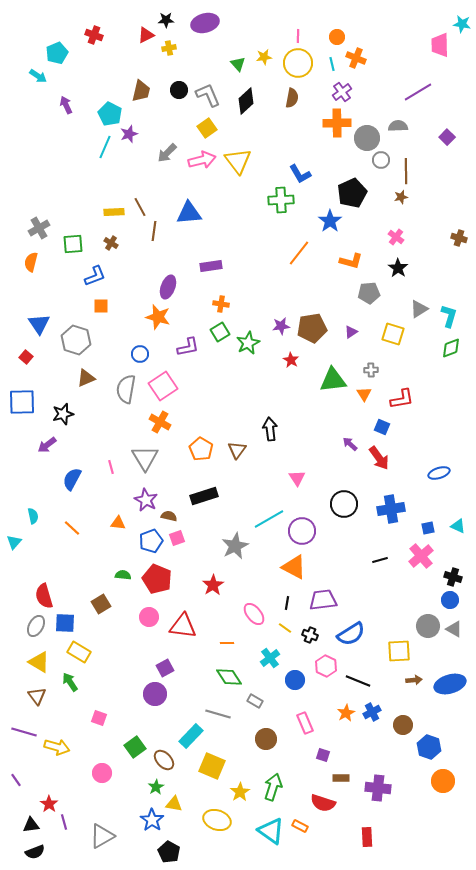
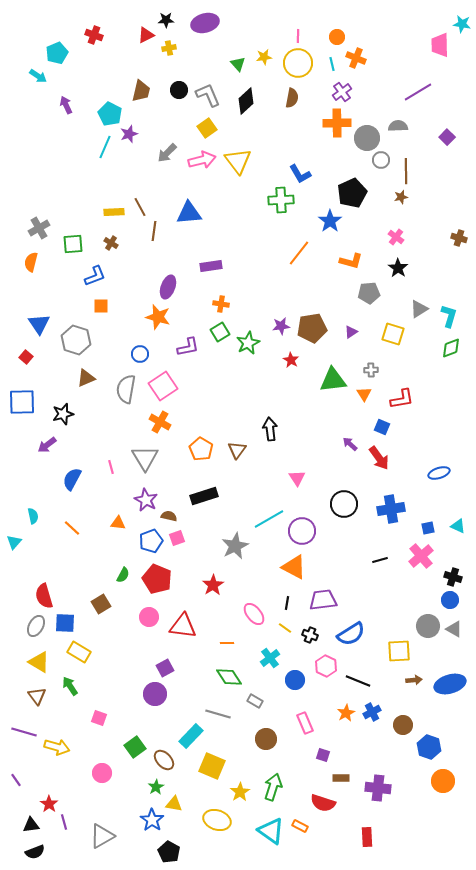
green semicircle at (123, 575): rotated 112 degrees clockwise
green arrow at (70, 682): moved 4 px down
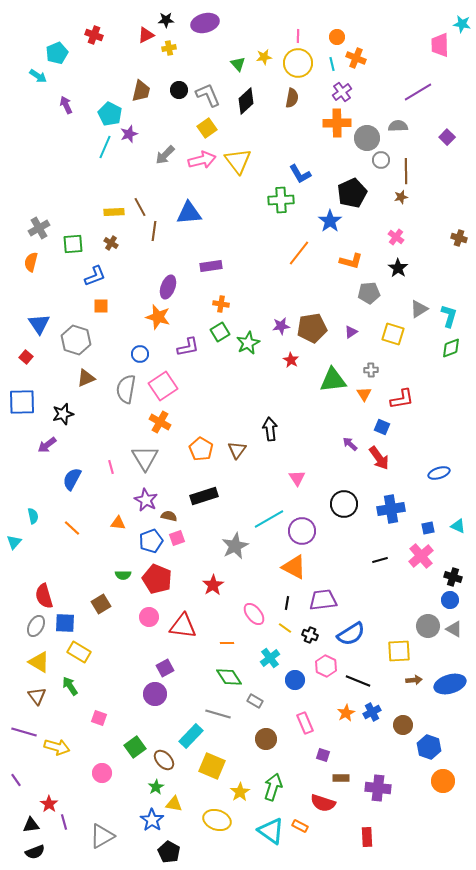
gray arrow at (167, 153): moved 2 px left, 2 px down
green semicircle at (123, 575): rotated 63 degrees clockwise
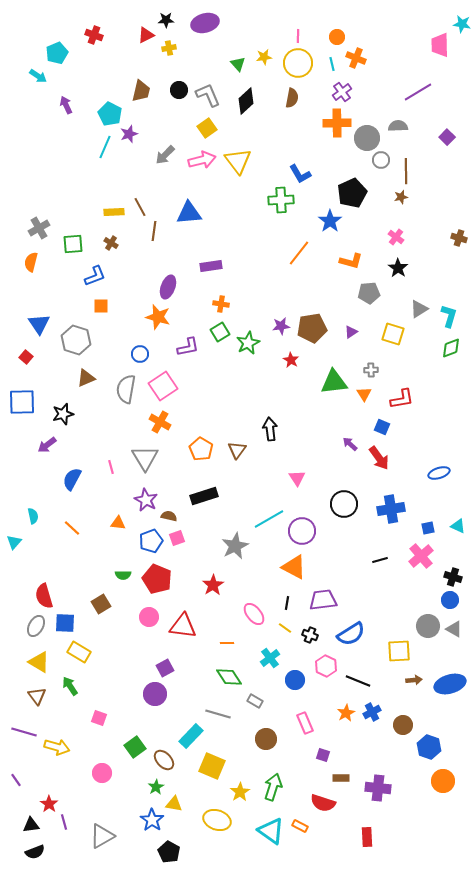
green triangle at (333, 380): moved 1 px right, 2 px down
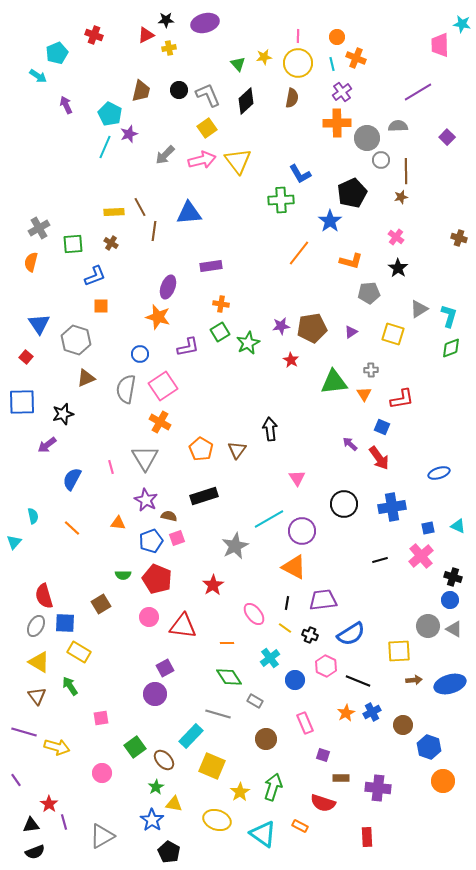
blue cross at (391, 509): moved 1 px right, 2 px up
pink square at (99, 718): moved 2 px right; rotated 28 degrees counterclockwise
cyan triangle at (271, 831): moved 8 px left, 3 px down
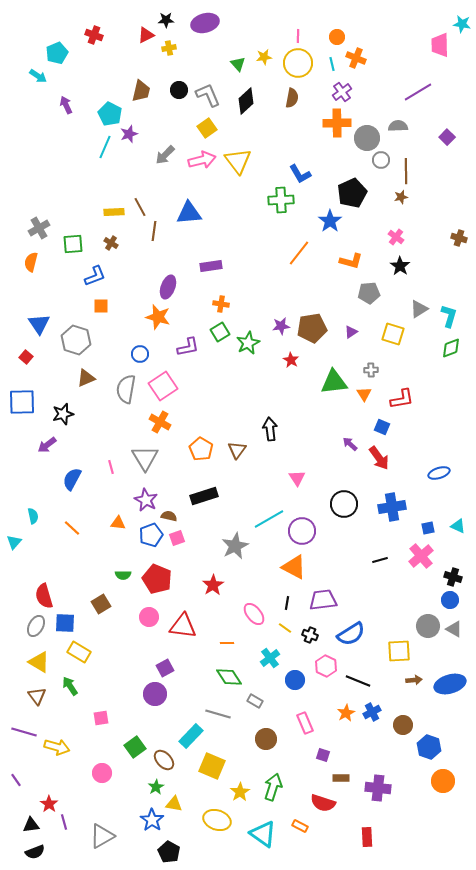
black star at (398, 268): moved 2 px right, 2 px up
blue pentagon at (151, 541): moved 6 px up
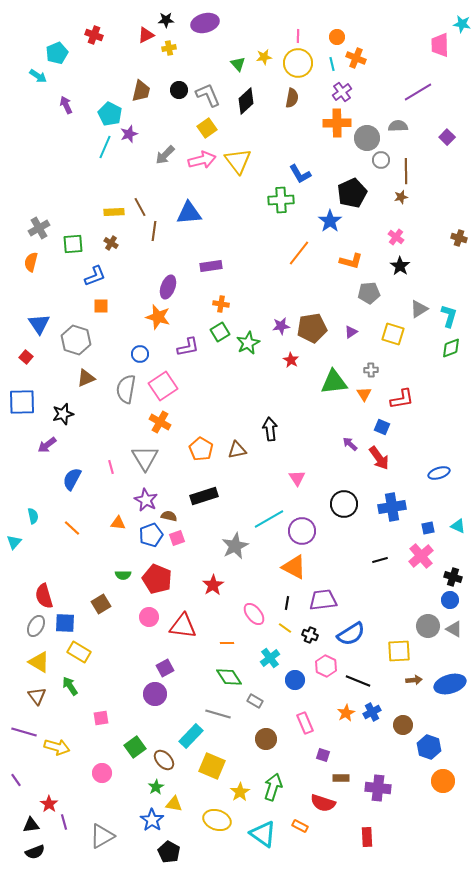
brown triangle at (237, 450): rotated 42 degrees clockwise
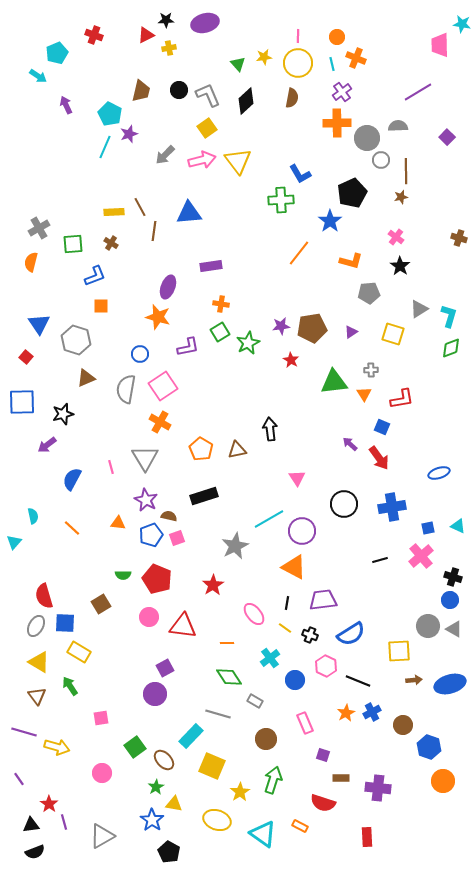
purple line at (16, 780): moved 3 px right, 1 px up
green arrow at (273, 787): moved 7 px up
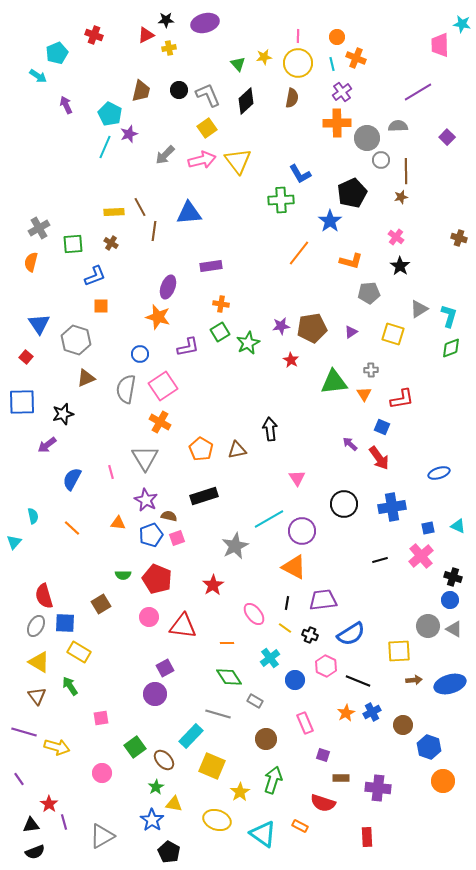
pink line at (111, 467): moved 5 px down
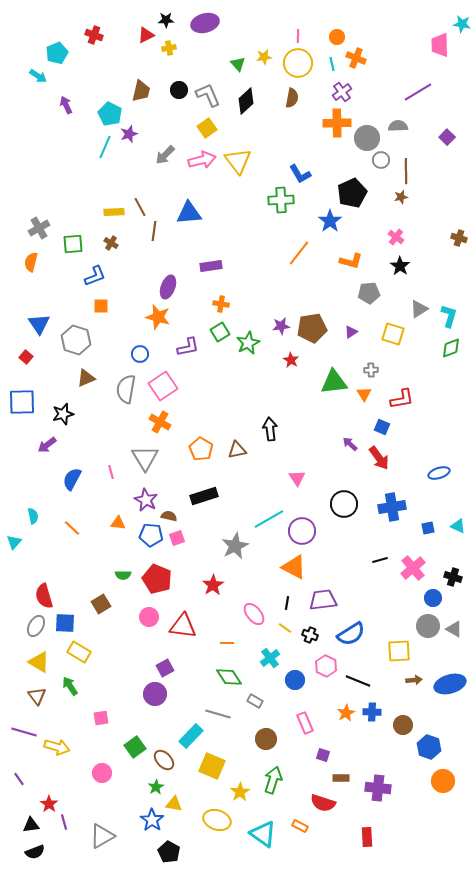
blue pentagon at (151, 535): rotated 25 degrees clockwise
pink cross at (421, 556): moved 8 px left, 12 px down
blue circle at (450, 600): moved 17 px left, 2 px up
blue cross at (372, 712): rotated 30 degrees clockwise
